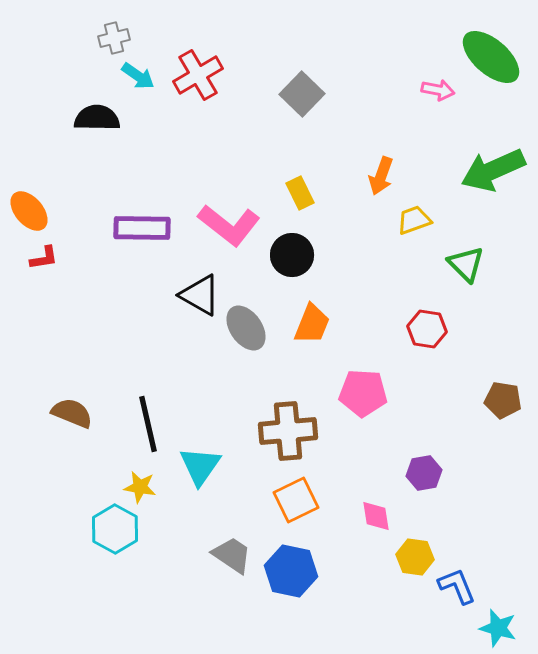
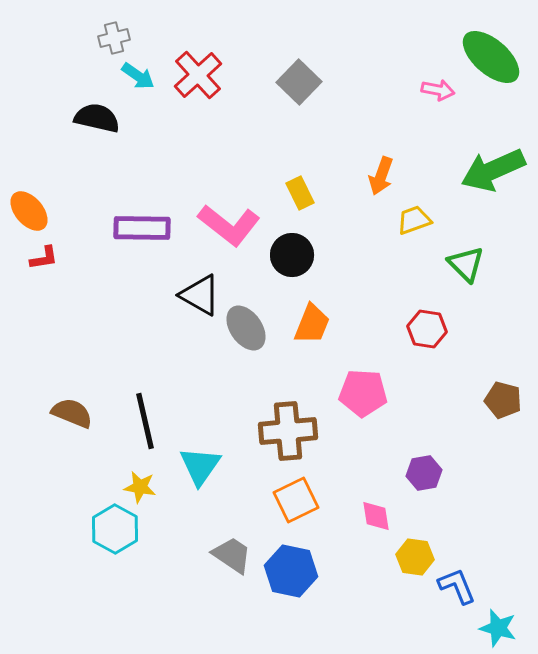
red cross: rotated 12 degrees counterclockwise
gray square: moved 3 px left, 12 px up
black semicircle: rotated 12 degrees clockwise
brown pentagon: rotated 6 degrees clockwise
black line: moved 3 px left, 3 px up
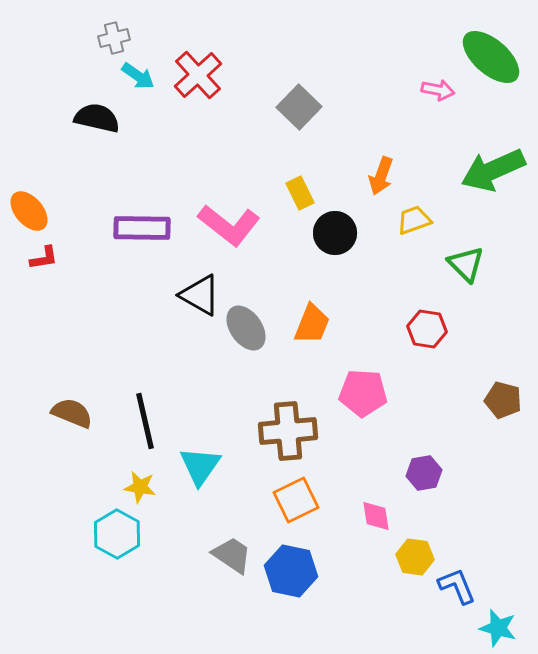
gray square: moved 25 px down
black circle: moved 43 px right, 22 px up
cyan hexagon: moved 2 px right, 5 px down
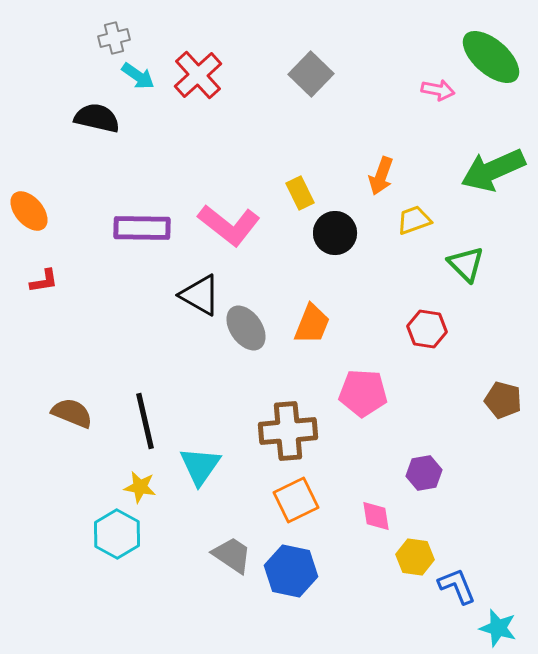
gray square: moved 12 px right, 33 px up
red L-shape: moved 23 px down
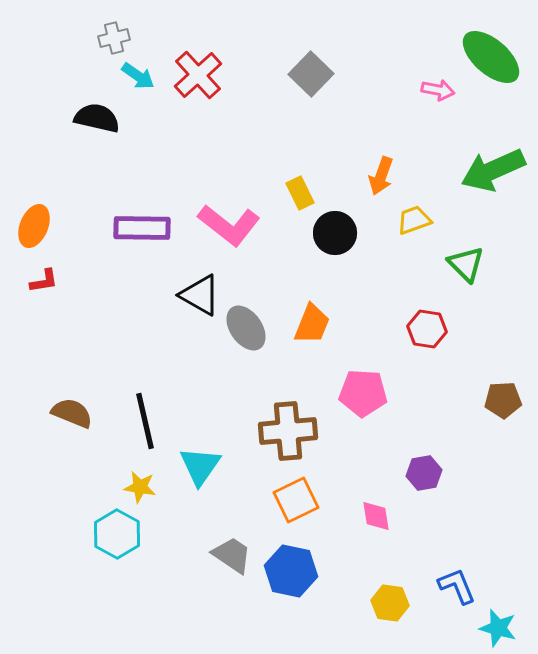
orange ellipse: moved 5 px right, 15 px down; rotated 63 degrees clockwise
brown pentagon: rotated 18 degrees counterclockwise
yellow hexagon: moved 25 px left, 46 px down
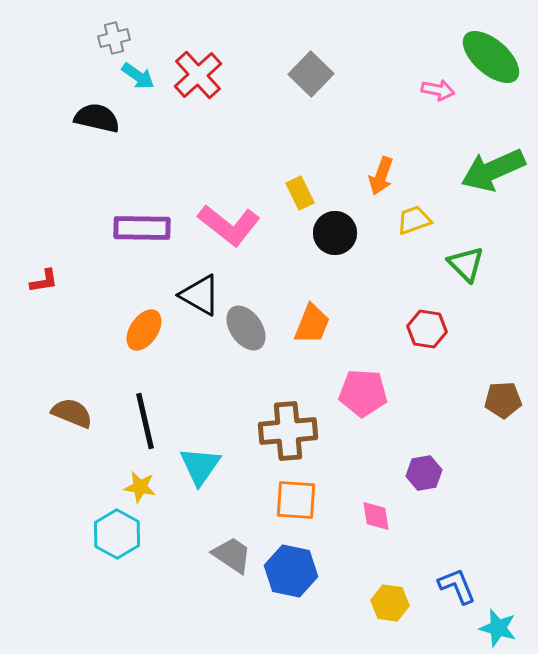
orange ellipse: moved 110 px right, 104 px down; rotated 12 degrees clockwise
orange square: rotated 30 degrees clockwise
